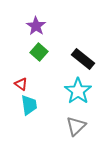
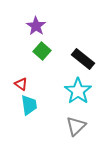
green square: moved 3 px right, 1 px up
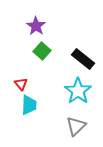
red triangle: rotated 16 degrees clockwise
cyan trapezoid: rotated 10 degrees clockwise
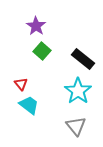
cyan trapezoid: rotated 55 degrees counterclockwise
gray triangle: rotated 25 degrees counterclockwise
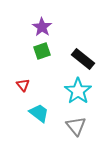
purple star: moved 6 px right, 1 px down
green square: rotated 30 degrees clockwise
red triangle: moved 2 px right, 1 px down
cyan trapezoid: moved 10 px right, 8 px down
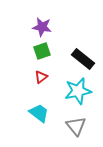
purple star: rotated 24 degrees counterclockwise
red triangle: moved 18 px right, 8 px up; rotated 32 degrees clockwise
cyan star: rotated 24 degrees clockwise
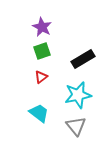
purple star: rotated 18 degrees clockwise
black rectangle: rotated 70 degrees counterclockwise
cyan star: moved 4 px down
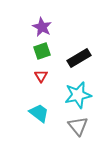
black rectangle: moved 4 px left, 1 px up
red triangle: moved 1 px up; rotated 24 degrees counterclockwise
gray triangle: moved 2 px right
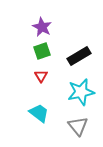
black rectangle: moved 2 px up
cyan star: moved 3 px right, 3 px up
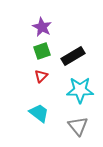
black rectangle: moved 6 px left
red triangle: rotated 16 degrees clockwise
cyan star: moved 1 px left, 2 px up; rotated 12 degrees clockwise
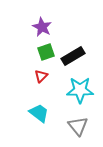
green square: moved 4 px right, 1 px down
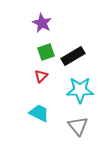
purple star: moved 4 px up
cyan trapezoid: rotated 10 degrees counterclockwise
